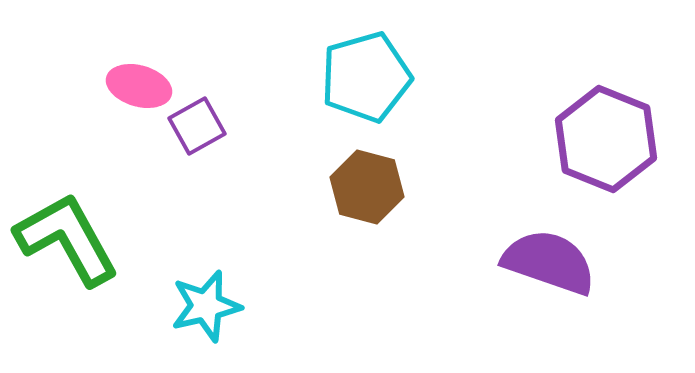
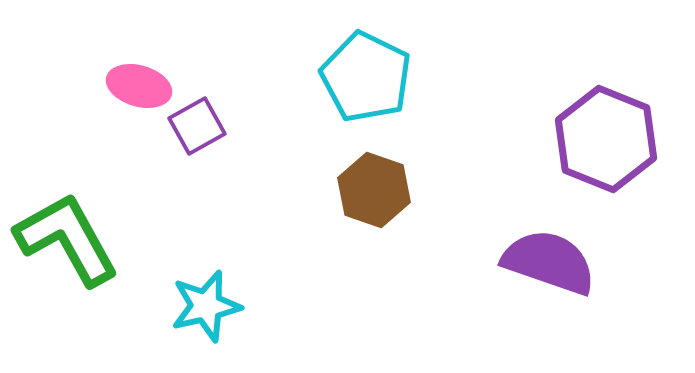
cyan pentagon: rotated 30 degrees counterclockwise
brown hexagon: moved 7 px right, 3 px down; rotated 4 degrees clockwise
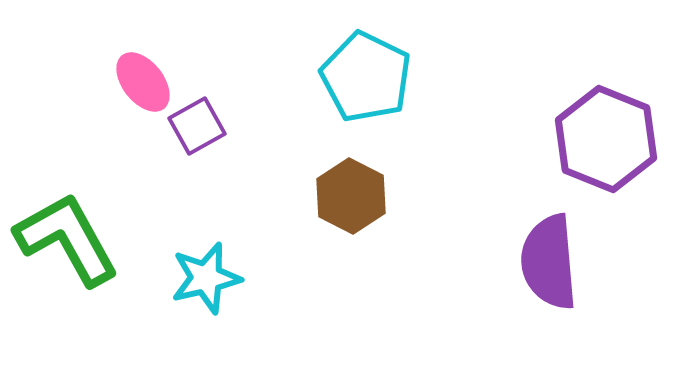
pink ellipse: moved 4 px right, 4 px up; rotated 36 degrees clockwise
brown hexagon: moved 23 px left, 6 px down; rotated 8 degrees clockwise
purple semicircle: rotated 114 degrees counterclockwise
cyan star: moved 28 px up
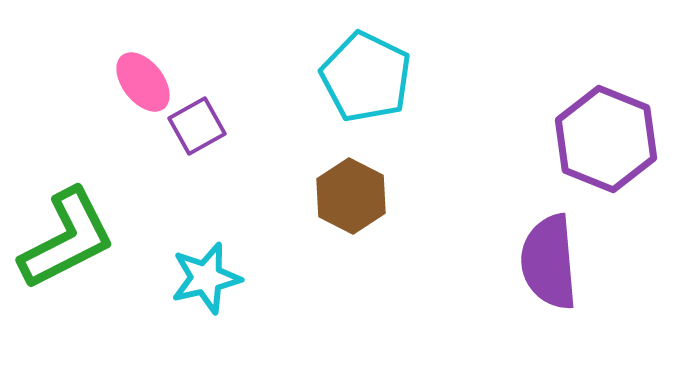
green L-shape: rotated 92 degrees clockwise
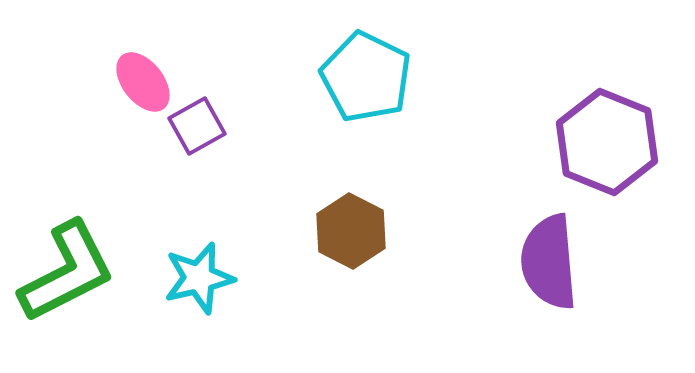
purple hexagon: moved 1 px right, 3 px down
brown hexagon: moved 35 px down
green L-shape: moved 33 px down
cyan star: moved 7 px left
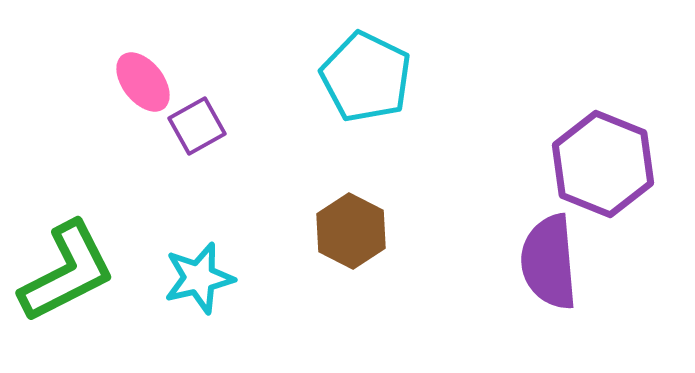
purple hexagon: moved 4 px left, 22 px down
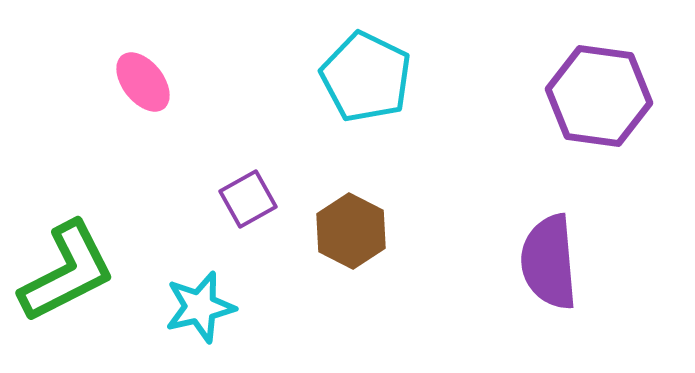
purple square: moved 51 px right, 73 px down
purple hexagon: moved 4 px left, 68 px up; rotated 14 degrees counterclockwise
cyan star: moved 1 px right, 29 px down
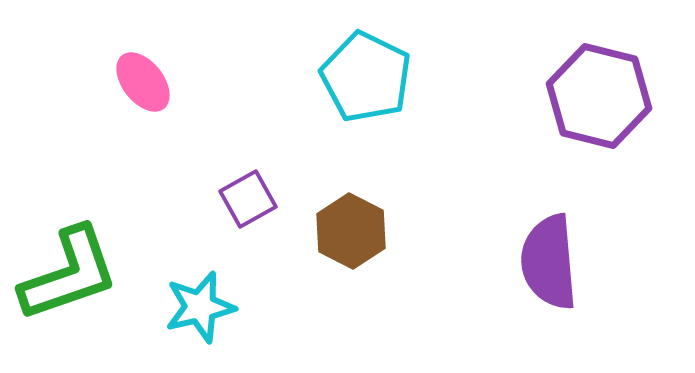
purple hexagon: rotated 6 degrees clockwise
green L-shape: moved 2 px right, 2 px down; rotated 8 degrees clockwise
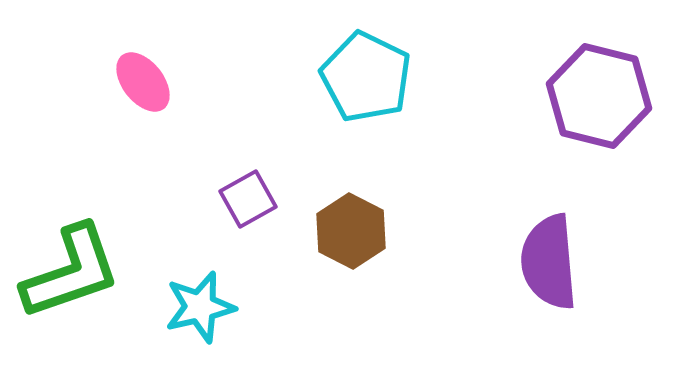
green L-shape: moved 2 px right, 2 px up
